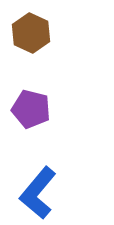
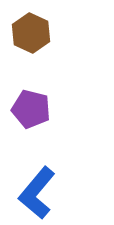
blue L-shape: moved 1 px left
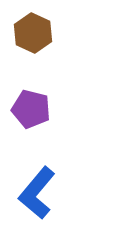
brown hexagon: moved 2 px right
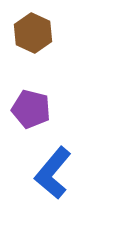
blue L-shape: moved 16 px right, 20 px up
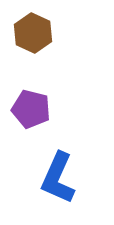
blue L-shape: moved 5 px right, 5 px down; rotated 16 degrees counterclockwise
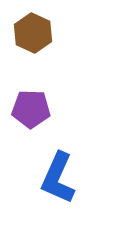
purple pentagon: rotated 12 degrees counterclockwise
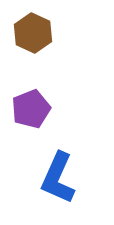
purple pentagon: rotated 24 degrees counterclockwise
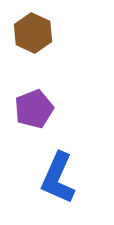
purple pentagon: moved 3 px right
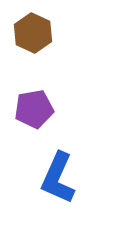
purple pentagon: rotated 12 degrees clockwise
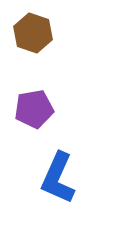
brown hexagon: rotated 6 degrees counterclockwise
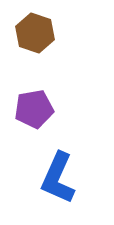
brown hexagon: moved 2 px right
